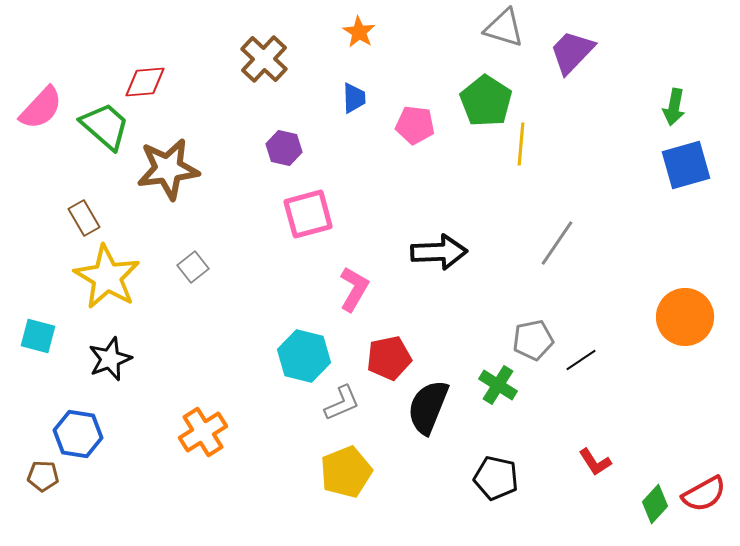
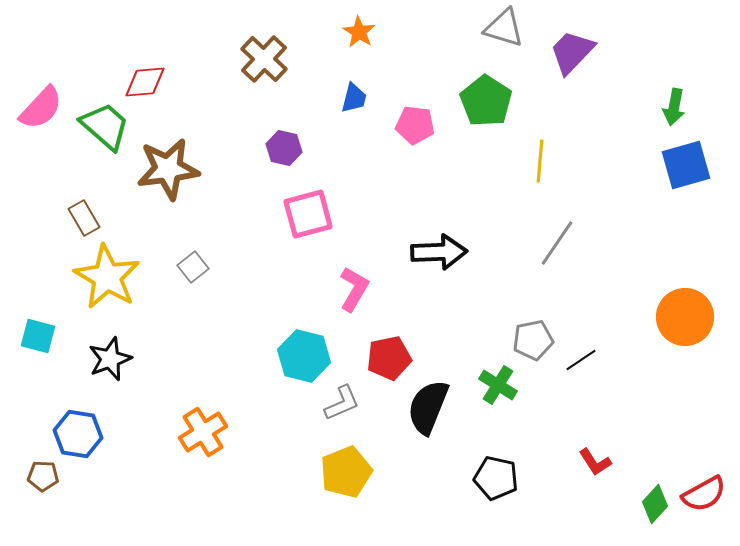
blue trapezoid: rotated 16 degrees clockwise
yellow line: moved 19 px right, 17 px down
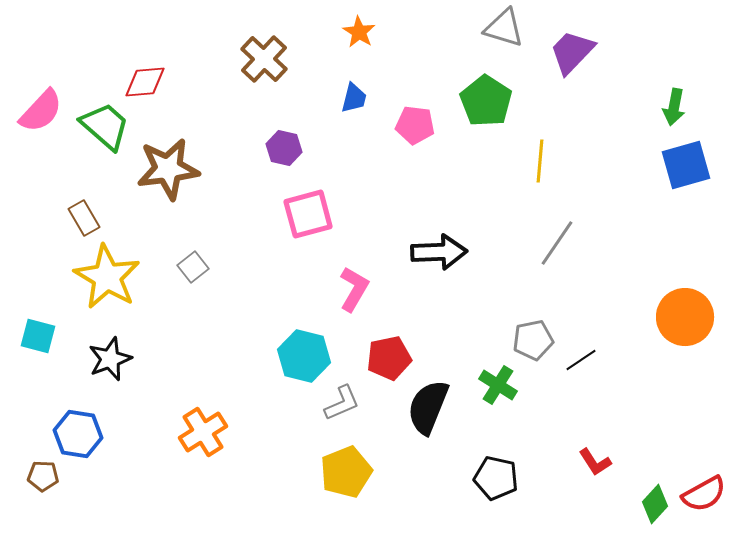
pink semicircle: moved 3 px down
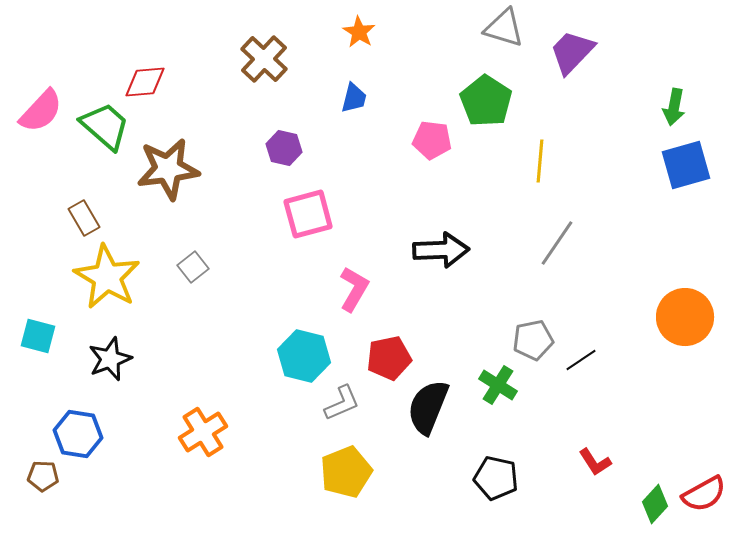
pink pentagon: moved 17 px right, 15 px down
black arrow: moved 2 px right, 2 px up
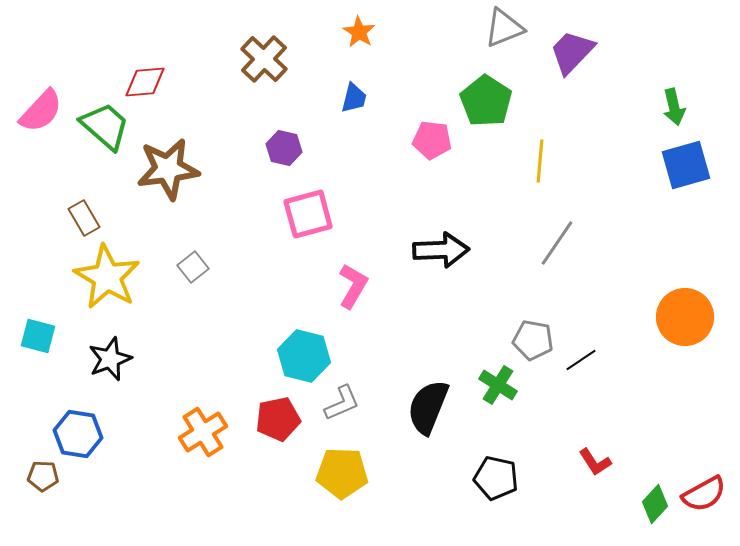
gray triangle: rotated 39 degrees counterclockwise
green arrow: rotated 24 degrees counterclockwise
pink L-shape: moved 1 px left, 3 px up
gray pentagon: rotated 21 degrees clockwise
red pentagon: moved 111 px left, 61 px down
yellow pentagon: moved 4 px left, 1 px down; rotated 24 degrees clockwise
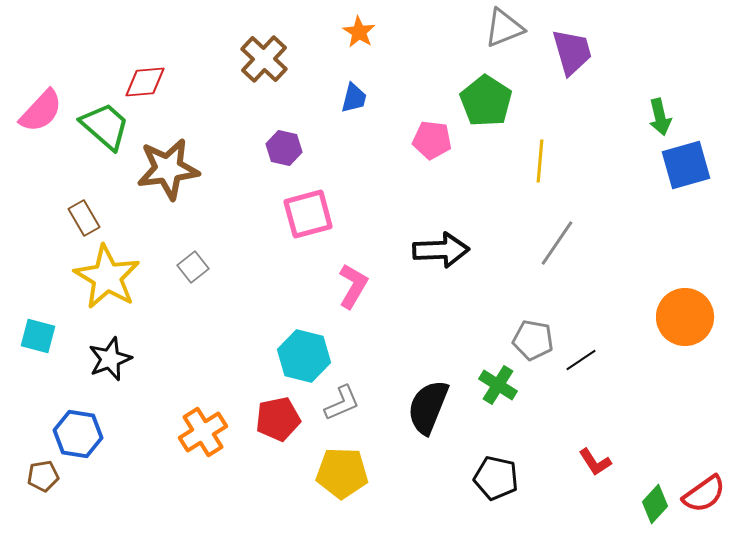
purple trapezoid: rotated 120 degrees clockwise
green arrow: moved 14 px left, 10 px down
brown pentagon: rotated 12 degrees counterclockwise
red semicircle: rotated 6 degrees counterclockwise
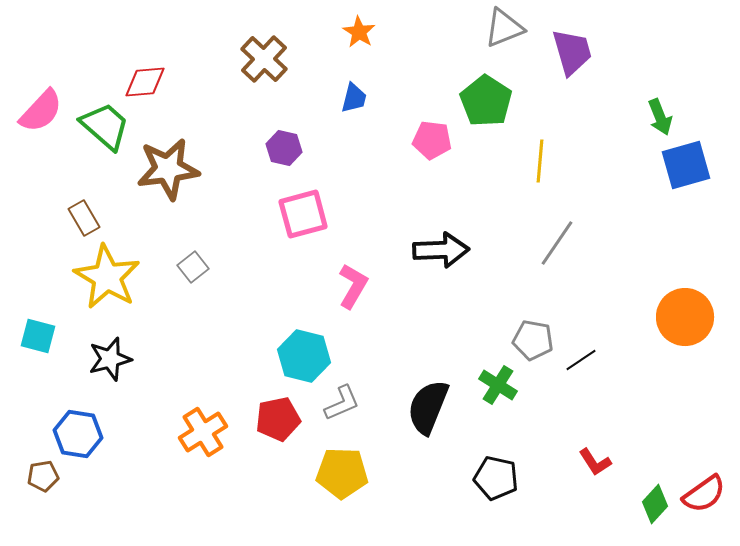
green arrow: rotated 9 degrees counterclockwise
pink square: moved 5 px left
black star: rotated 6 degrees clockwise
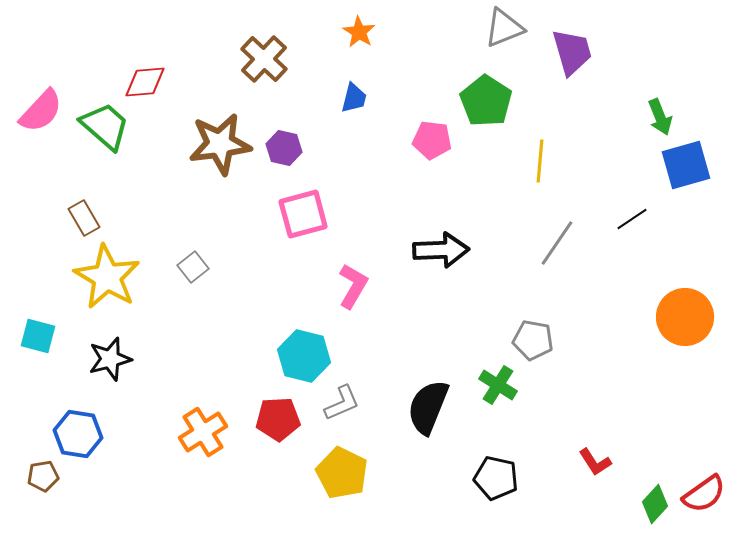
brown star: moved 52 px right, 25 px up
black line: moved 51 px right, 141 px up
red pentagon: rotated 9 degrees clockwise
yellow pentagon: rotated 24 degrees clockwise
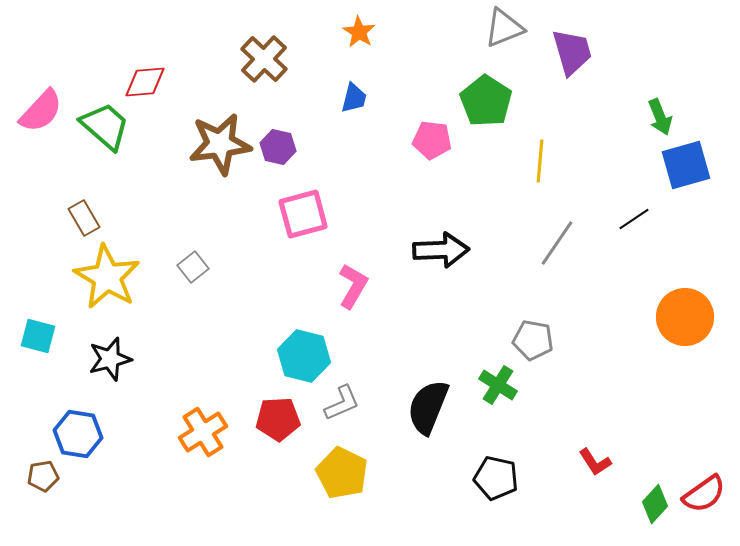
purple hexagon: moved 6 px left, 1 px up
black line: moved 2 px right
